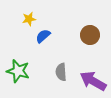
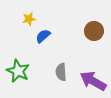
brown circle: moved 4 px right, 4 px up
green star: rotated 10 degrees clockwise
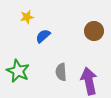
yellow star: moved 2 px left, 2 px up
purple arrow: moved 4 px left; rotated 48 degrees clockwise
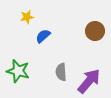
brown circle: moved 1 px right
green star: rotated 10 degrees counterclockwise
purple arrow: rotated 52 degrees clockwise
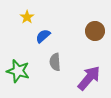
yellow star: rotated 24 degrees counterclockwise
gray semicircle: moved 6 px left, 10 px up
purple arrow: moved 3 px up
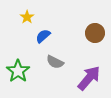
brown circle: moved 2 px down
gray semicircle: rotated 60 degrees counterclockwise
green star: rotated 20 degrees clockwise
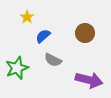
brown circle: moved 10 px left
gray semicircle: moved 2 px left, 2 px up
green star: moved 1 px left, 3 px up; rotated 15 degrees clockwise
purple arrow: moved 2 px down; rotated 64 degrees clockwise
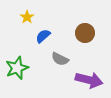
gray semicircle: moved 7 px right, 1 px up
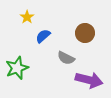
gray semicircle: moved 6 px right, 1 px up
